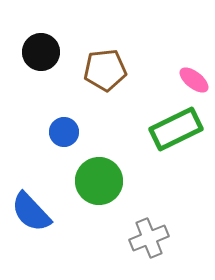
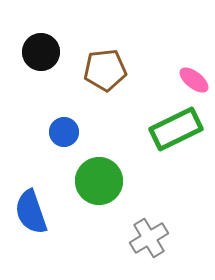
blue semicircle: rotated 24 degrees clockwise
gray cross: rotated 9 degrees counterclockwise
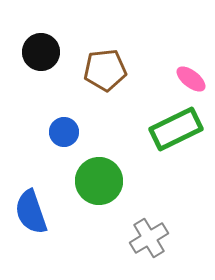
pink ellipse: moved 3 px left, 1 px up
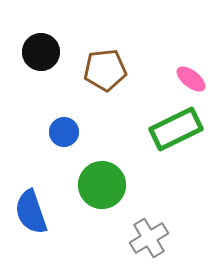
green circle: moved 3 px right, 4 px down
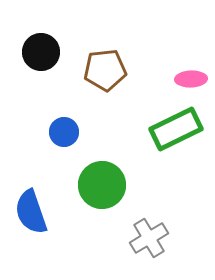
pink ellipse: rotated 40 degrees counterclockwise
